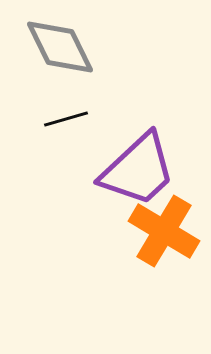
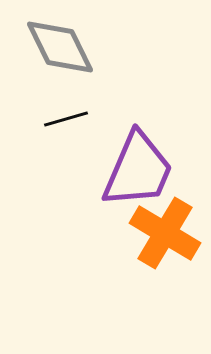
purple trapezoid: rotated 24 degrees counterclockwise
orange cross: moved 1 px right, 2 px down
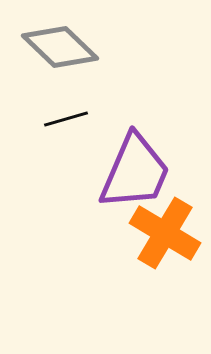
gray diamond: rotated 20 degrees counterclockwise
purple trapezoid: moved 3 px left, 2 px down
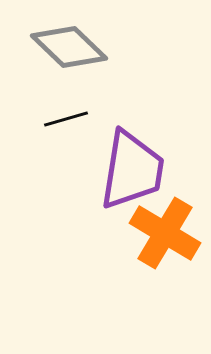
gray diamond: moved 9 px right
purple trapezoid: moved 3 px left, 2 px up; rotated 14 degrees counterclockwise
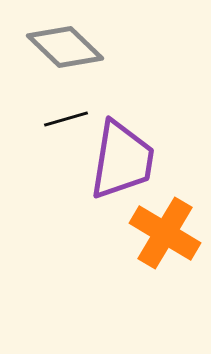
gray diamond: moved 4 px left
purple trapezoid: moved 10 px left, 10 px up
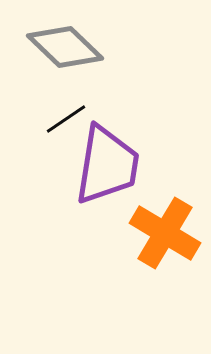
black line: rotated 18 degrees counterclockwise
purple trapezoid: moved 15 px left, 5 px down
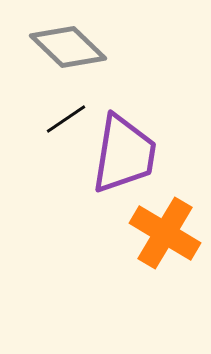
gray diamond: moved 3 px right
purple trapezoid: moved 17 px right, 11 px up
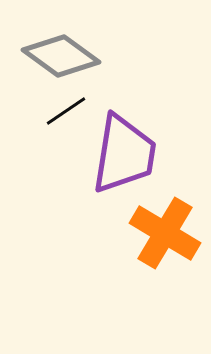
gray diamond: moved 7 px left, 9 px down; rotated 8 degrees counterclockwise
black line: moved 8 px up
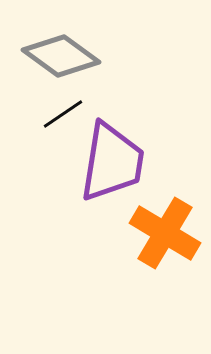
black line: moved 3 px left, 3 px down
purple trapezoid: moved 12 px left, 8 px down
